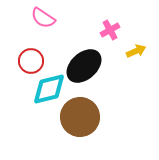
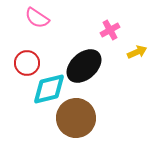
pink semicircle: moved 6 px left
yellow arrow: moved 1 px right, 1 px down
red circle: moved 4 px left, 2 px down
brown circle: moved 4 px left, 1 px down
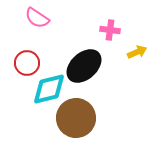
pink cross: rotated 36 degrees clockwise
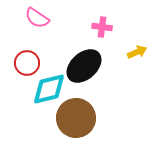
pink cross: moved 8 px left, 3 px up
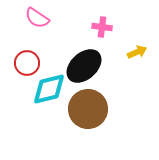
brown circle: moved 12 px right, 9 px up
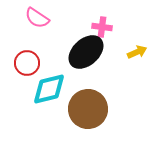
black ellipse: moved 2 px right, 14 px up
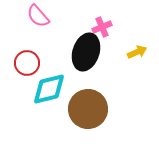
pink semicircle: moved 1 px right, 2 px up; rotated 15 degrees clockwise
pink cross: rotated 30 degrees counterclockwise
black ellipse: rotated 30 degrees counterclockwise
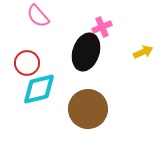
yellow arrow: moved 6 px right
cyan diamond: moved 10 px left
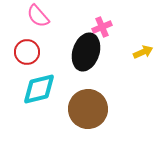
red circle: moved 11 px up
